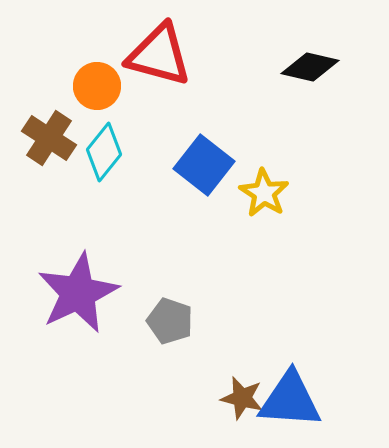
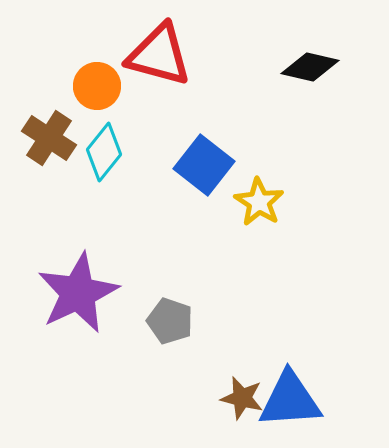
yellow star: moved 5 px left, 9 px down
blue triangle: rotated 8 degrees counterclockwise
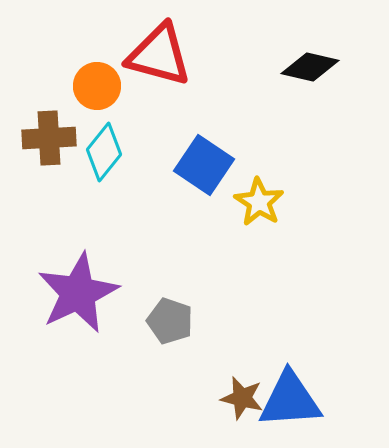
brown cross: rotated 36 degrees counterclockwise
blue square: rotated 4 degrees counterclockwise
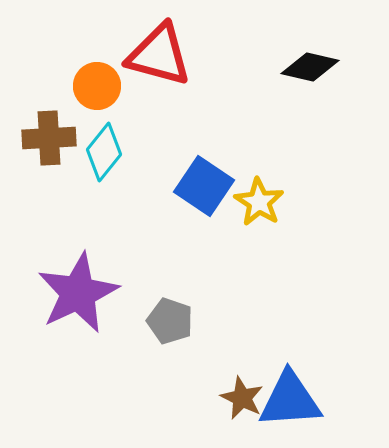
blue square: moved 21 px down
brown star: rotated 12 degrees clockwise
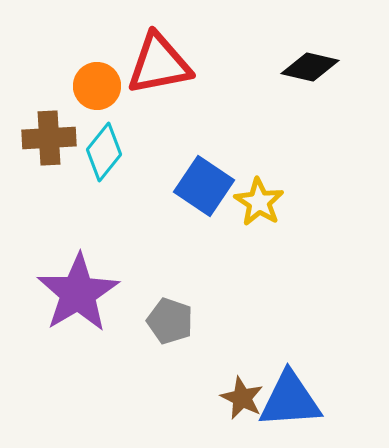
red triangle: moved 9 px down; rotated 26 degrees counterclockwise
purple star: rotated 6 degrees counterclockwise
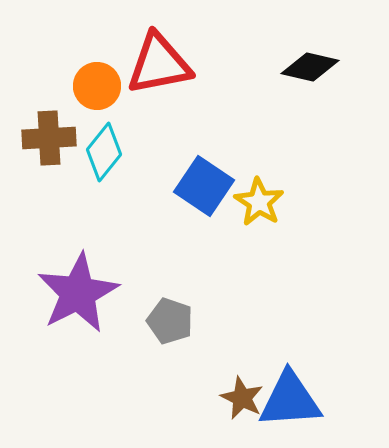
purple star: rotated 4 degrees clockwise
